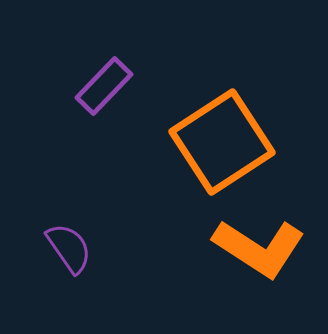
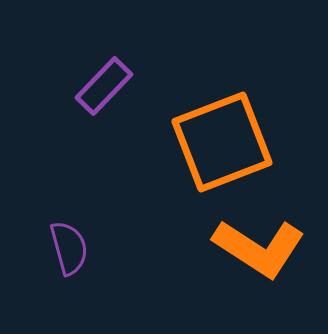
orange square: rotated 12 degrees clockwise
purple semicircle: rotated 20 degrees clockwise
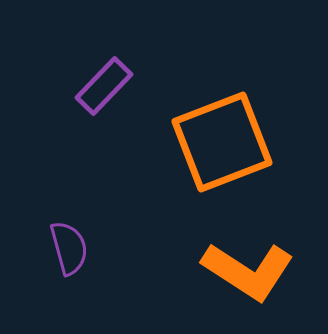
orange L-shape: moved 11 px left, 23 px down
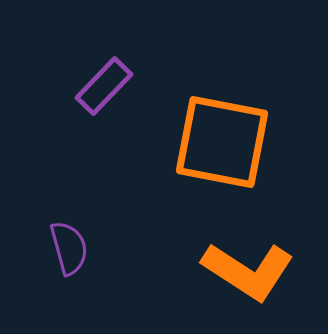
orange square: rotated 32 degrees clockwise
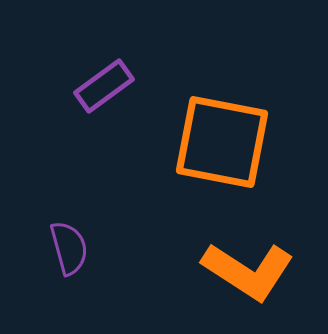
purple rectangle: rotated 10 degrees clockwise
